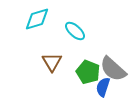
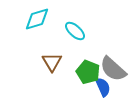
blue semicircle: rotated 138 degrees clockwise
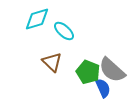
cyan ellipse: moved 11 px left
brown triangle: rotated 15 degrees counterclockwise
gray semicircle: moved 1 px left, 1 px down
blue semicircle: moved 1 px down
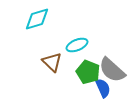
cyan ellipse: moved 13 px right, 14 px down; rotated 65 degrees counterclockwise
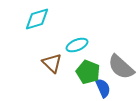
brown triangle: moved 1 px down
gray semicircle: moved 9 px right, 3 px up
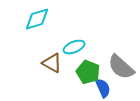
cyan ellipse: moved 3 px left, 2 px down
brown triangle: rotated 15 degrees counterclockwise
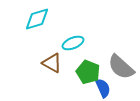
cyan ellipse: moved 1 px left, 4 px up
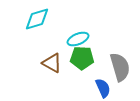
cyan ellipse: moved 5 px right, 4 px up
gray semicircle: moved 1 px left; rotated 148 degrees counterclockwise
green pentagon: moved 6 px left, 14 px up; rotated 20 degrees counterclockwise
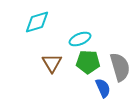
cyan diamond: moved 3 px down
cyan ellipse: moved 2 px right
green pentagon: moved 6 px right, 4 px down
brown triangle: rotated 30 degrees clockwise
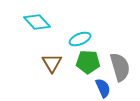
cyan diamond: rotated 64 degrees clockwise
